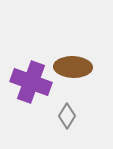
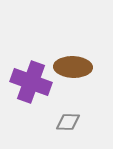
gray diamond: moved 1 px right, 6 px down; rotated 60 degrees clockwise
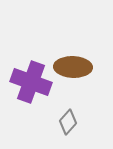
gray diamond: rotated 50 degrees counterclockwise
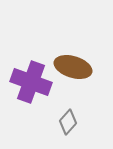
brown ellipse: rotated 15 degrees clockwise
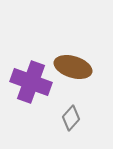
gray diamond: moved 3 px right, 4 px up
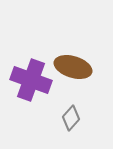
purple cross: moved 2 px up
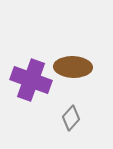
brown ellipse: rotated 15 degrees counterclockwise
